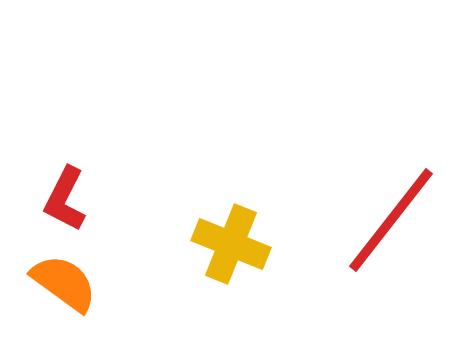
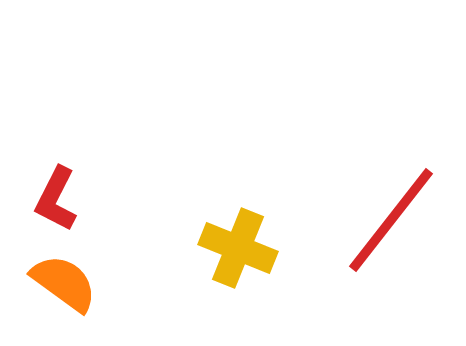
red L-shape: moved 9 px left
yellow cross: moved 7 px right, 4 px down
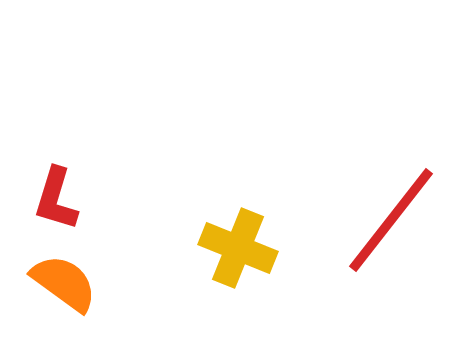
red L-shape: rotated 10 degrees counterclockwise
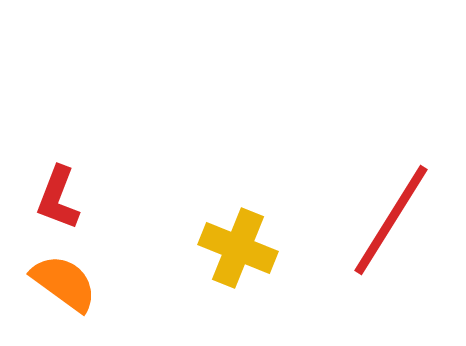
red L-shape: moved 2 px right, 1 px up; rotated 4 degrees clockwise
red line: rotated 6 degrees counterclockwise
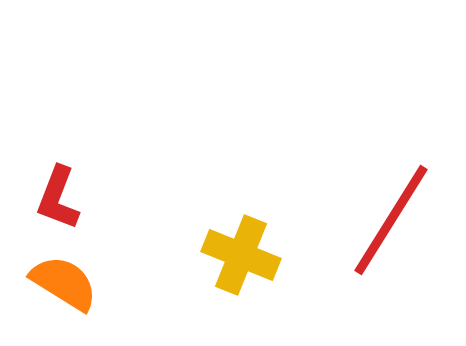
yellow cross: moved 3 px right, 7 px down
orange semicircle: rotated 4 degrees counterclockwise
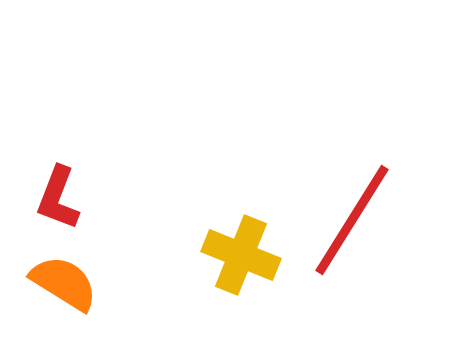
red line: moved 39 px left
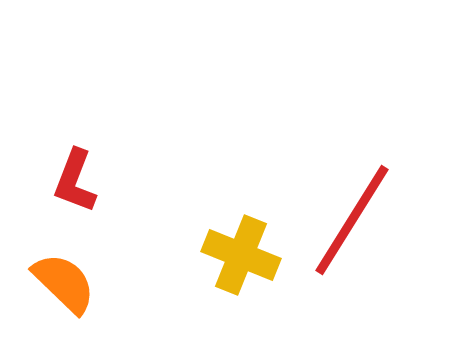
red L-shape: moved 17 px right, 17 px up
orange semicircle: rotated 12 degrees clockwise
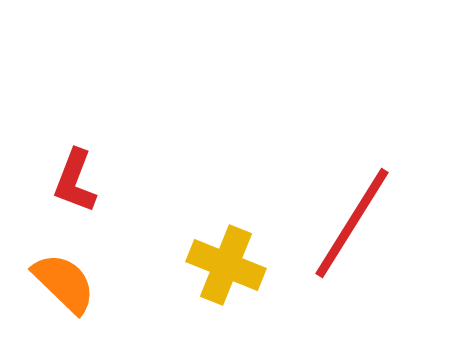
red line: moved 3 px down
yellow cross: moved 15 px left, 10 px down
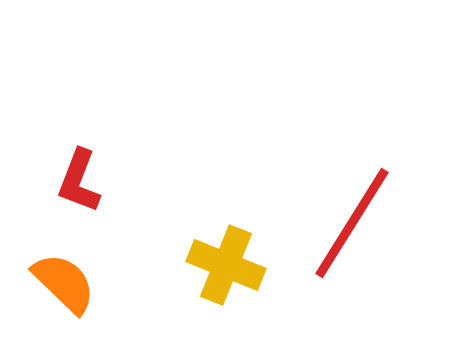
red L-shape: moved 4 px right
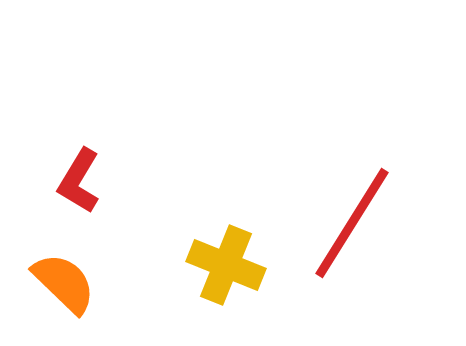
red L-shape: rotated 10 degrees clockwise
